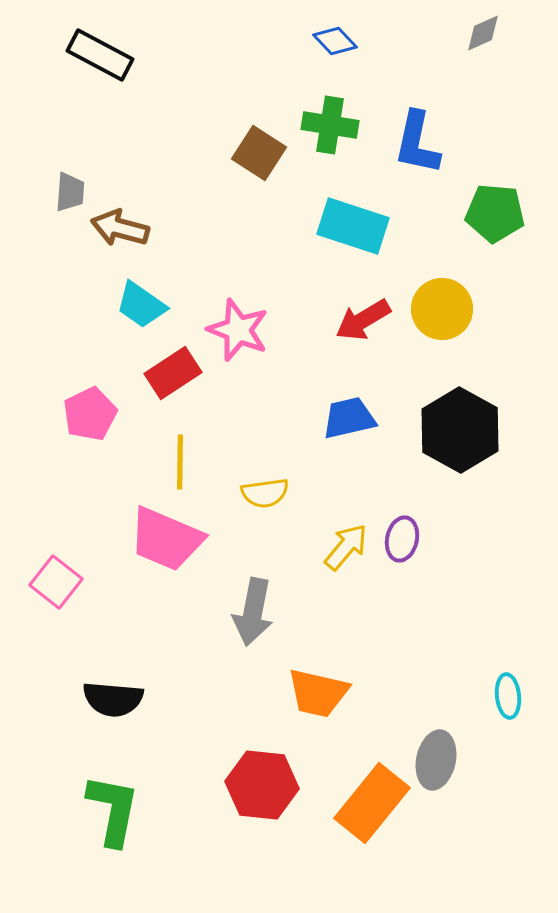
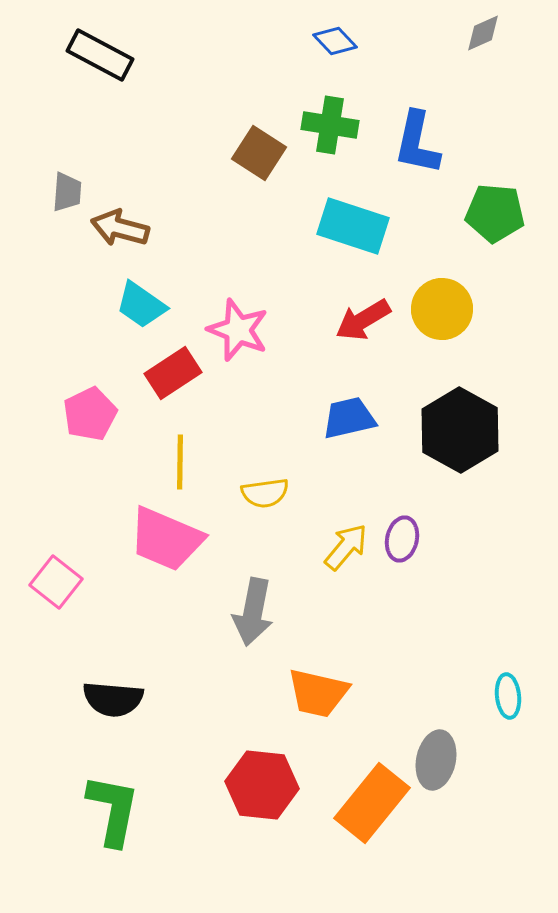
gray trapezoid: moved 3 px left
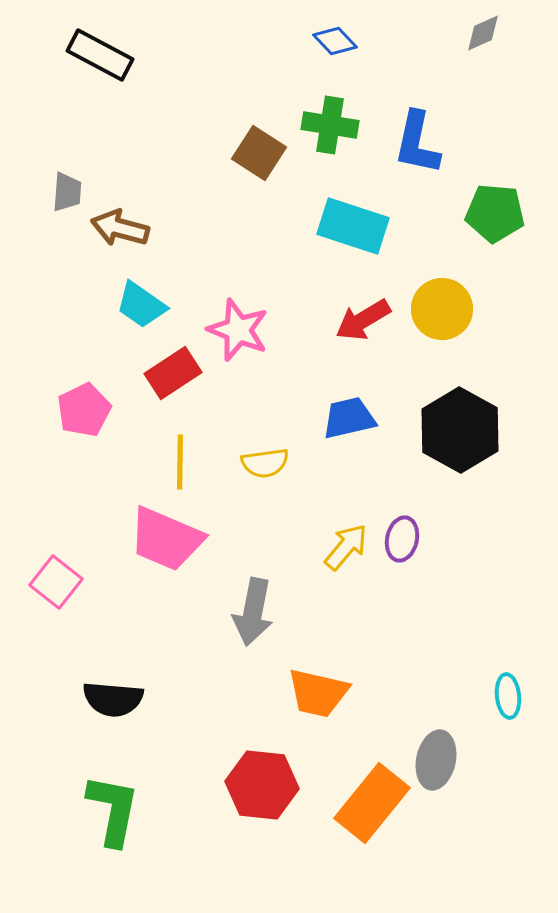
pink pentagon: moved 6 px left, 4 px up
yellow semicircle: moved 30 px up
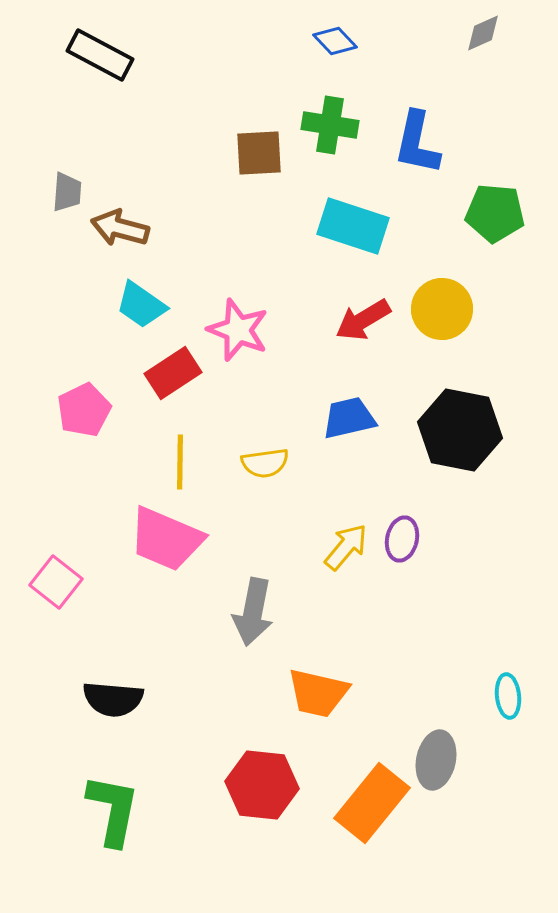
brown square: rotated 36 degrees counterclockwise
black hexagon: rotated 18 degrees counterclockwise
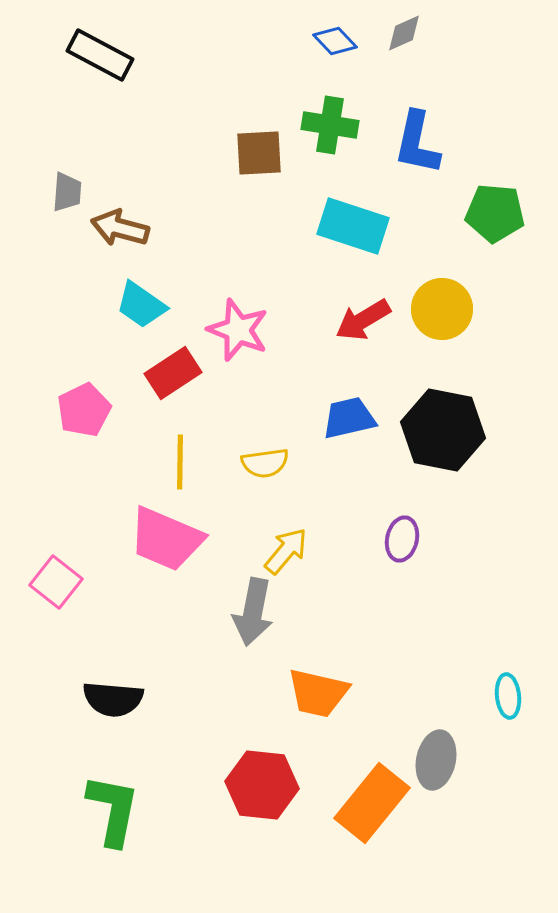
gray diamond: moved 79 px left
black hexagon: moved 17 px left
yellow arrow: moved 60 px left, 4 px down
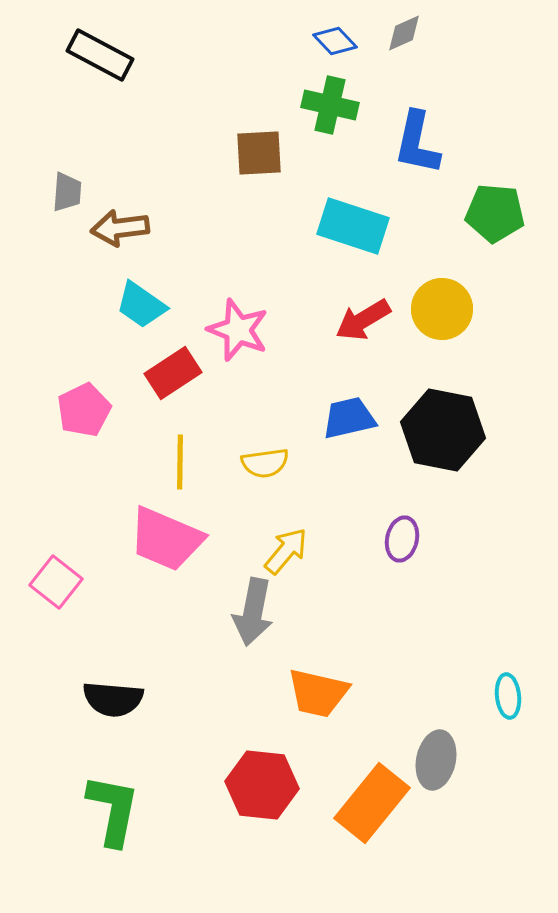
green cross: moved 20 px up; rotated 4 degrees clockwise
brown arrow: rotated 22 degrees counterclockwise
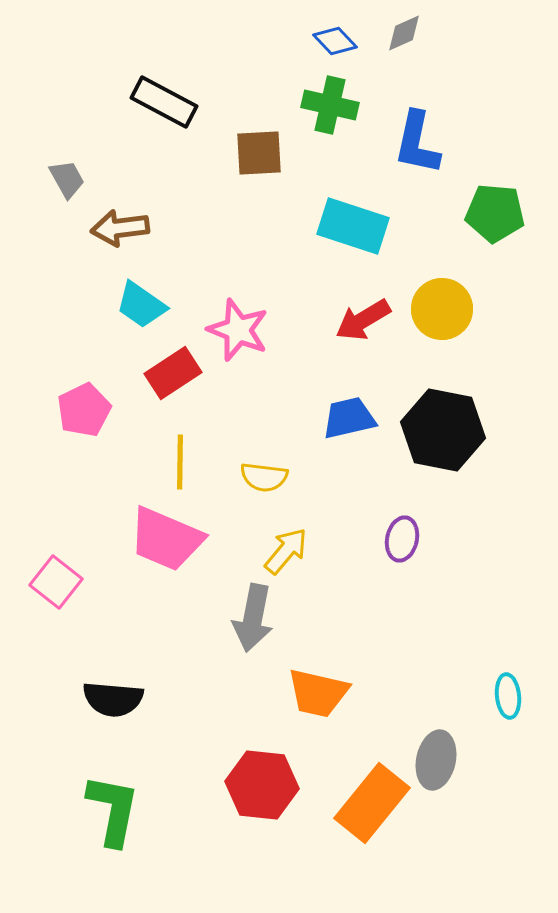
black rectangle: moved 64 px right, 47 px down
gray trapezoid: moved 13 px up; rotated 33 degrees counterclockwise
yellow semicircle: moved 1 px left, 14 px down; rotated 15 degrees clockwise
gray arrow: moved 6 px down
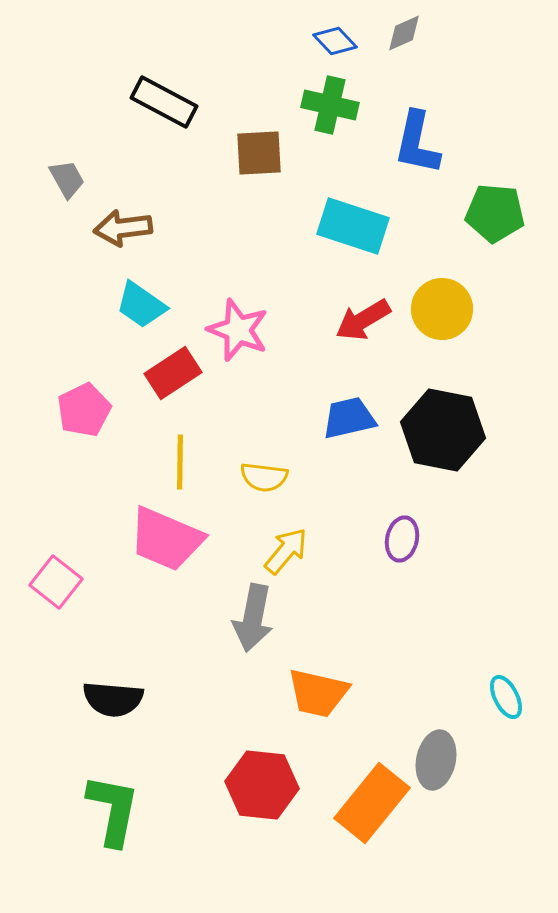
brown arrow: moved 3 px right
cyan ellipse: moved 2 px left, 1 px down; rotated 21 degrees counterclockwise
